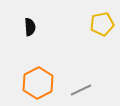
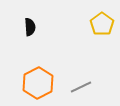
yellow pentagon: rotated 25 degrees counterclockwise
gray line: moved 3 px up
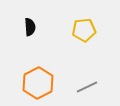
yellow pentagon: moved 18 px left, 6 px down; rotated 30 degrees clockwise
gray line: moved 6 px right
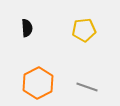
black semicircle: moved 3 px left, 1 px down
gray line: rotated 45 degrees clockwise
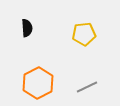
yellow pentagon: moved 4 px down
gray line: rotated 45 degrees counterclockwise
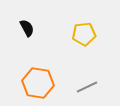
black semicircle: rotated 24 degrees counterclockwise
orange hexagon: rotated 24 degrees counterclockwise
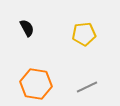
orange hexagon: moved 2 px left, 1 px down
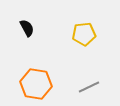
gray line: moved 2 px right
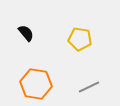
black semicircle: moved 1 px left, 5 px down; rotated 12 degrees counterclockwise
yellow pentagon: moved 4 px left, 5 px down; rotated 15 degrees clockwise
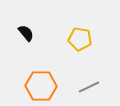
orange hexagon: moved 5 px right, 2 px down; rotated 8 degrees counterclockwise
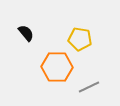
orange hexagon: moved 16 px right, 19 px up
